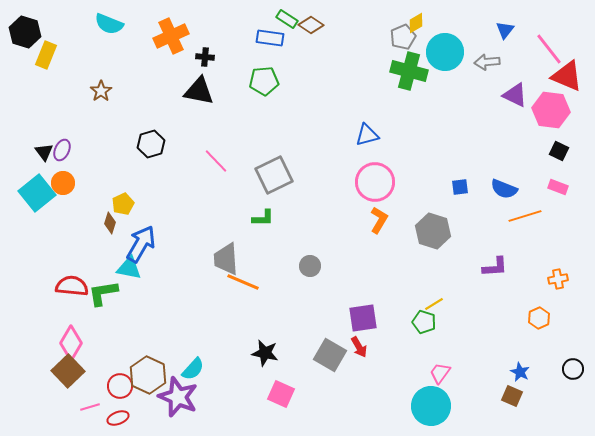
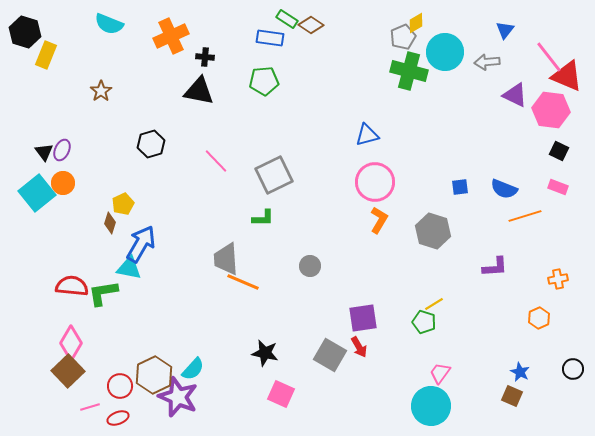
pink line at (549, 49): moved 8 px down
brown hexagon at (148, 375): moved 6 px right; rotated 9 degrees clockwise
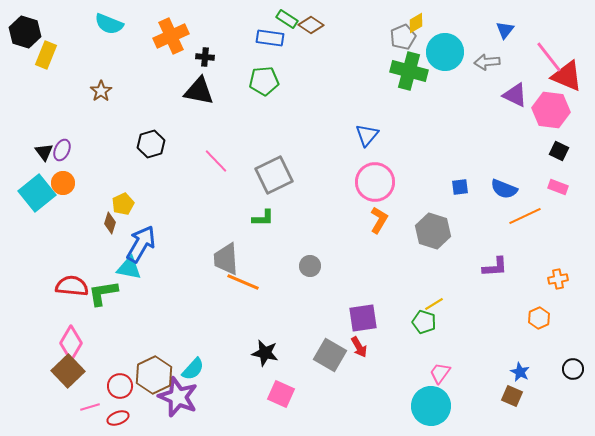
blue triangle at (367, 135): rotated 35 degrees counterclockwise
orange line at (525, 216): rotated 8 degrees counterclockwise
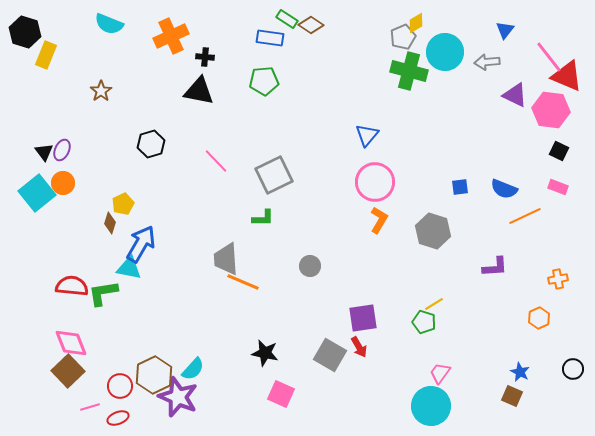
pink diamond at (71, 343): rotated 52 degrees counterclockwise
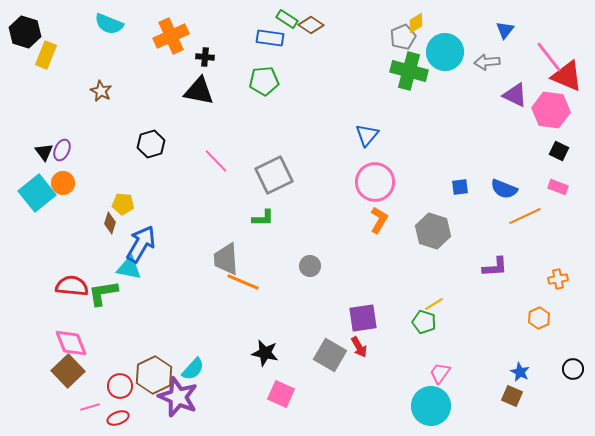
brown star at (101, 91): rotated 10 degrees counterclockwise
yellow pentagon at (123, 204): rotated 30 degrees clockwise
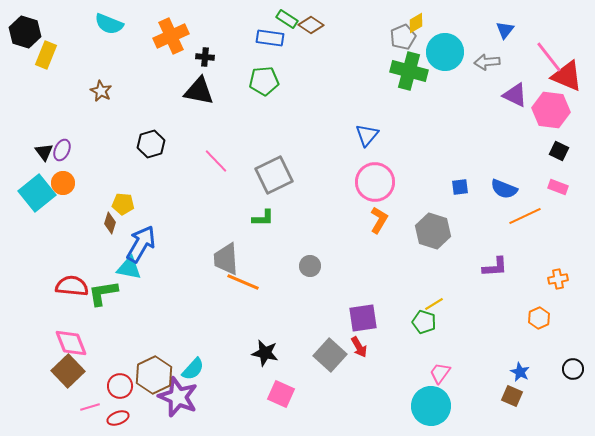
gray square at (330, 355): rotated 12 degrees clockwise
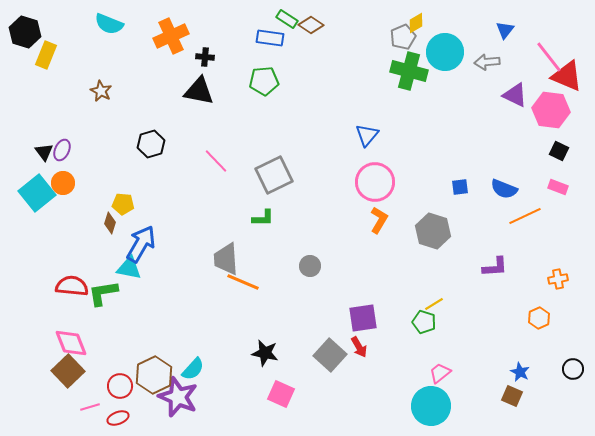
pink trapezoid at (440, 373): rotated 15 degrees clockwise
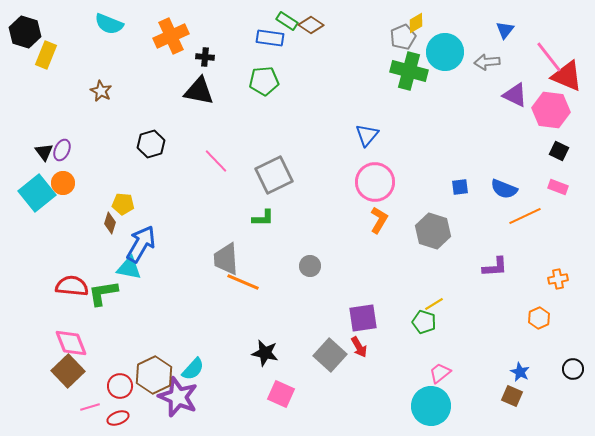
green rectangle at (287, 19): moved 2 px down
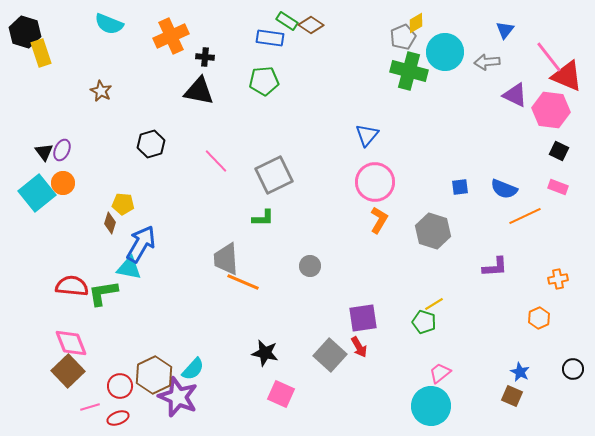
yellow rectangle at (46, 55): moved 5 px left, 2 px up; rotated 40 degrees counterclockwise
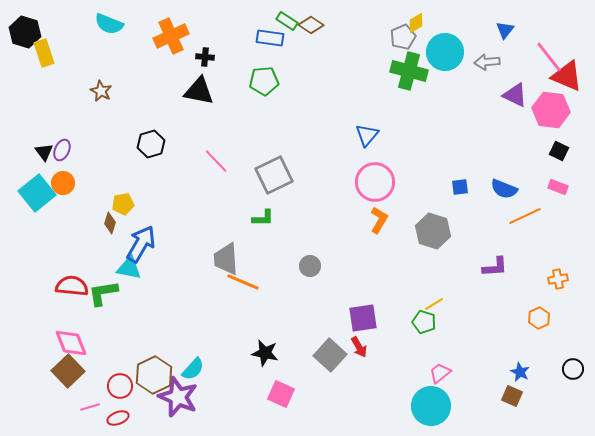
yellow rectangle at (41, 53): moved 3 px right
yellow pentagon at (123, 204): rotated 15 degrees counterclockwise
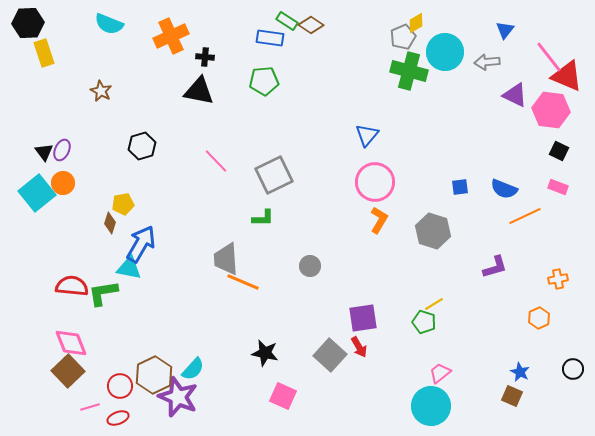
black hexagon at (25, 32): moved 3 px right, 9 px up; rotated 20 degrees counterclockwise
black hexagon at (151, 144): moved 9 px left, 2 px down
purple L-shape at (495, 267): rotated 12 degrees counterclockwise
pink square at (281, 394): moved 2 px right, 2 px down
